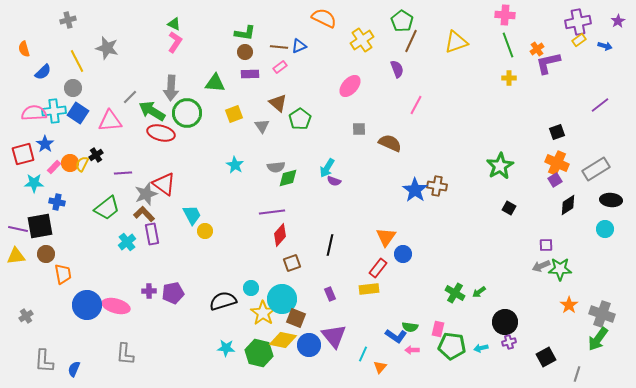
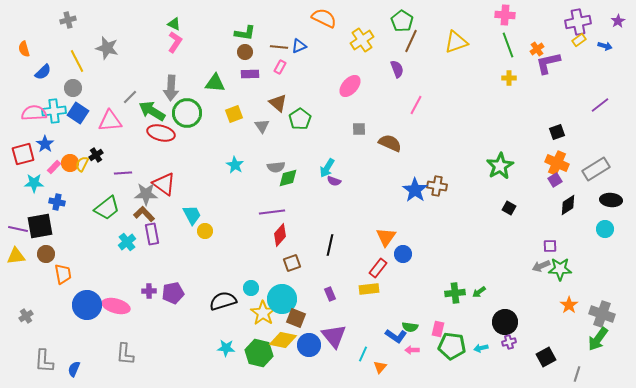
pink rectangle at (280, 67): rotated 24 degrees counterclockwise
gray star at (146, 194): rotated 20 degrees clockwise
purple square at (546, 245): moved 4 px right, 1 px down
green cross at (455, 293): rotated 36 degrees counterclockwise
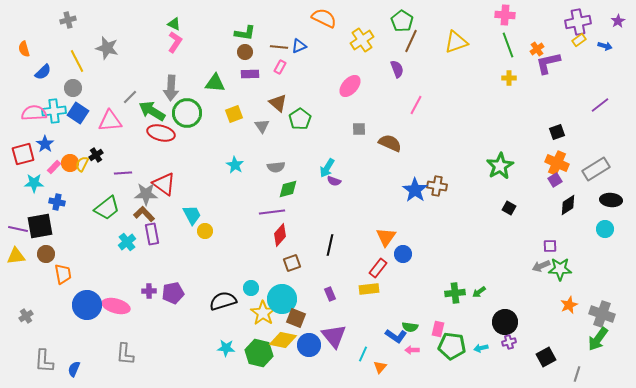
green diamond at (288, 178): moved 11 px down
orange star at (569, 305): rotated 12 degrees clockwise
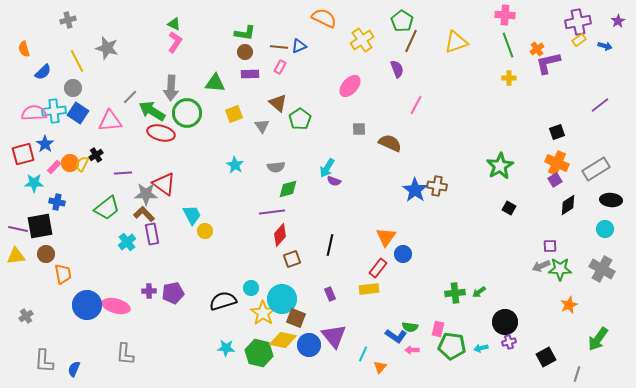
brown square at (292, 263): moved 4 px up
gray cross at (602, 314): moved 45 px up; rotated 10 degrees clockwise
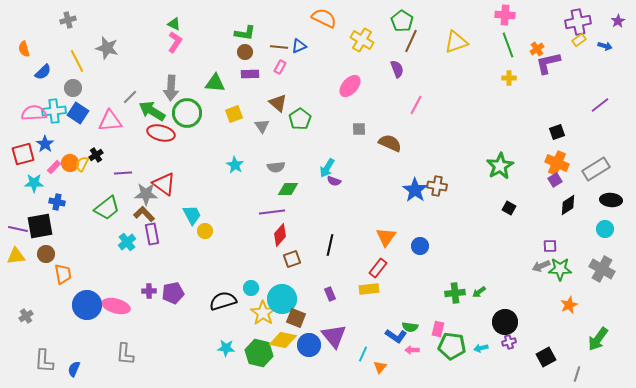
yellow cross at (362, 40): rotated 25 degrees counterclockwise
green diamond at (288, 189): rotated 15 degrees clockwise
blue circle at (403, 254): moved 17 px right, 8 px up
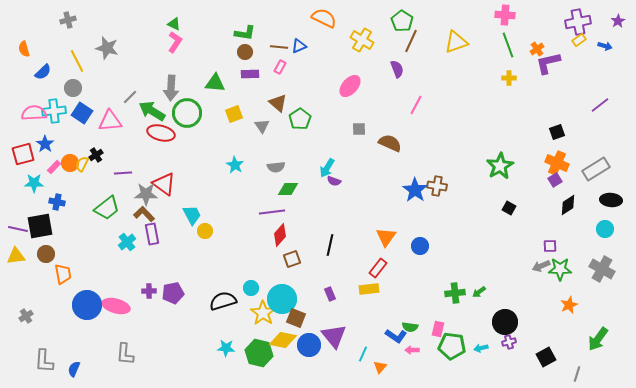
blue square at (78, 113): moved 4 px right
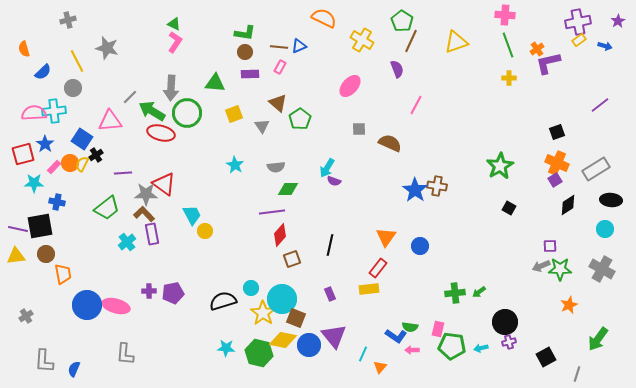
blue square at (82, 113): moved 26 px down
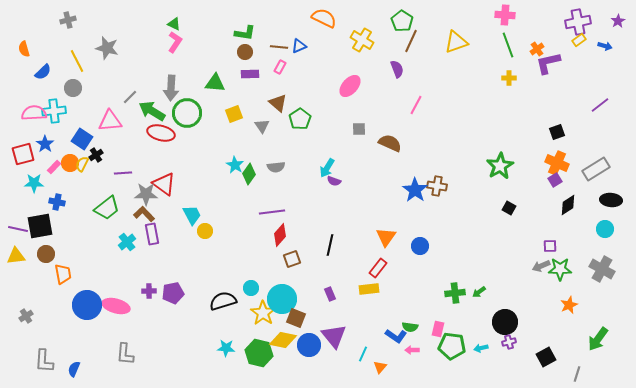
green diamond at (288, 189): moved 39 px left, 15 px up; rotated 55 degrees counterclockwise
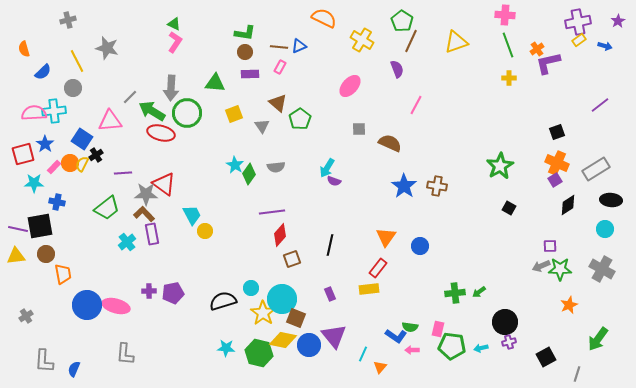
blue star at (415, 190): moved 11 px left, 4 px up
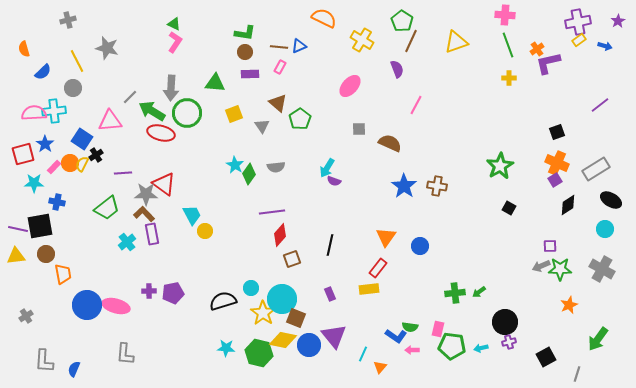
black ellipse at (611, 200): rotated 25 degrees clockwise
